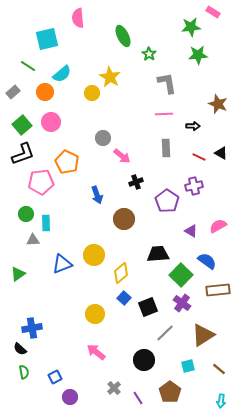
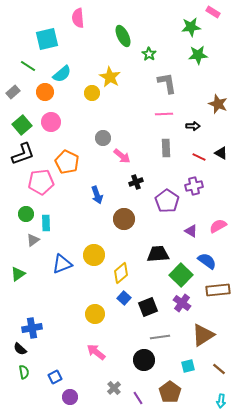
gray triangle at (33, 240): rotated 32 degrees counterclockwise
gray line at (165, 333): moved 5 px left, 4 px down; rotated 36 degrees clockwise
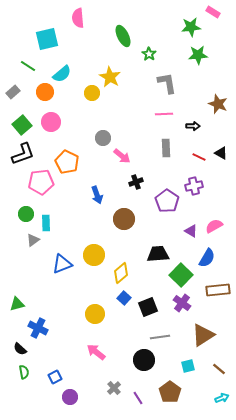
pink semicircle at (218, 226): moved 4 px left
blue semicircle at (207, 261): moved 3 px up; rotated 84 degrees clockwise
green triangle at (18, 274): moved 1 px left, 30 px down; rotated 21 degrees clockwise
blue cross at (32, 328): moved 6 px right; rotated 36 degrees clockwise
cyan arrow at (221, 401): moved 1 px right, 3 px up; rotated 120 degrees counterclockwise
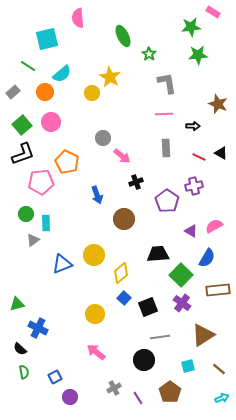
gray cross at (114, 388): rotated 16 degrees clockwise
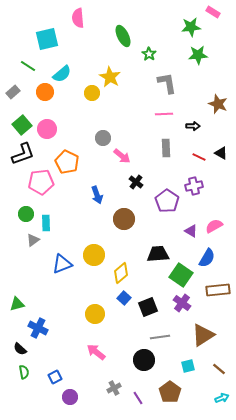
pink circle at (51, 122): moved 4 px left, 7 px down
black cross at (136, 182): rotated 32 degrees counterclockwise
green square at (181, 275): rotated 10 degrees counterclockwise
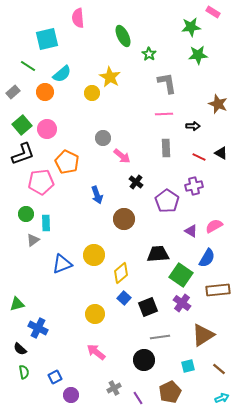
brown pentagon at (170, 392): rotated 10 degrees clockwise
purple circle at (70, 397): moved 1 px right, 2 px up
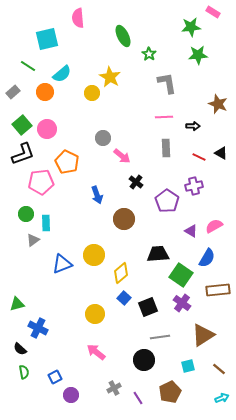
pink line at (164, 114): moved 3 px down
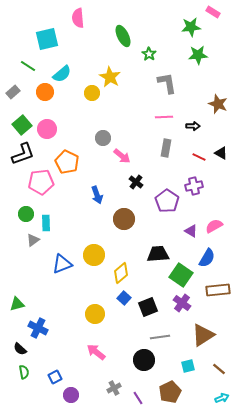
gray rectangle at (166, 148): rotated 12 degrees clockwise
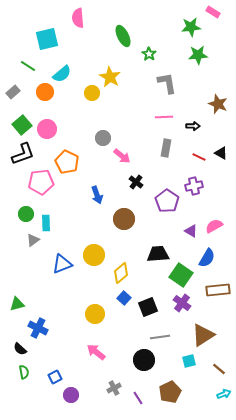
cyan square at (188, 366): moved 1 px right, 5 px up
cyan arrow at (222, 398): moved 2 px right, 4 px up
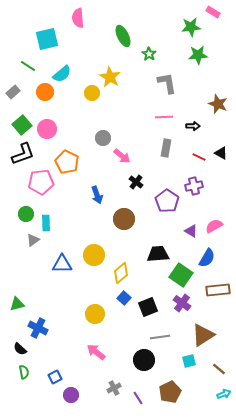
blue triangle at (62, 264): rotated 20 degrees clockwise
